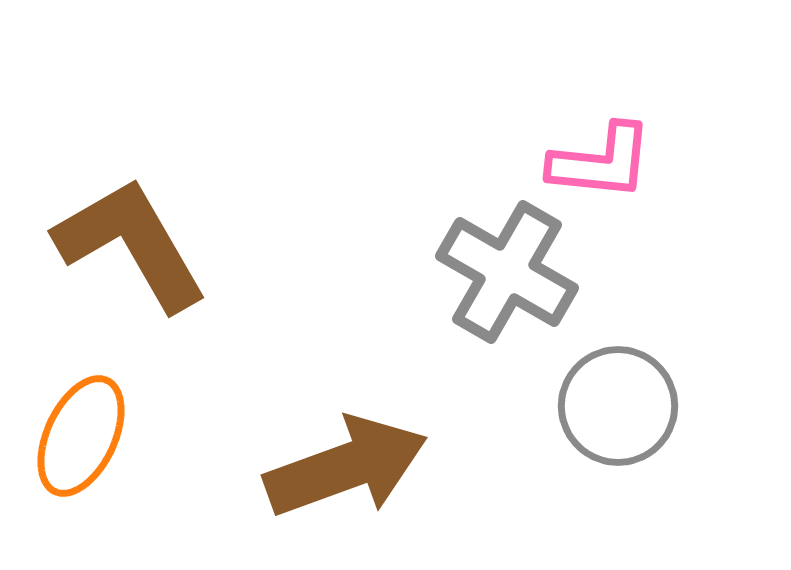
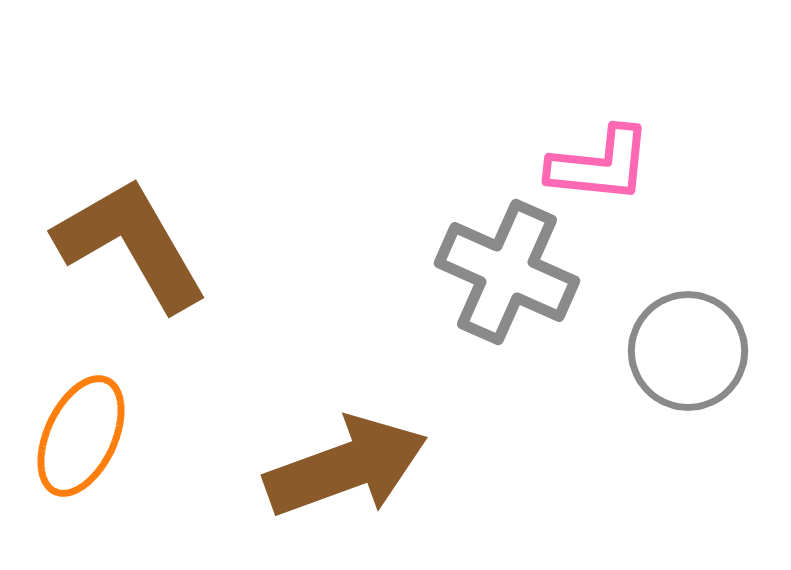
pink L-shape: moved 1 px left, 3 px down
gray cross: rotated 6 degrees counterclockwise
gray circle: moved 70 px right, 55 px up
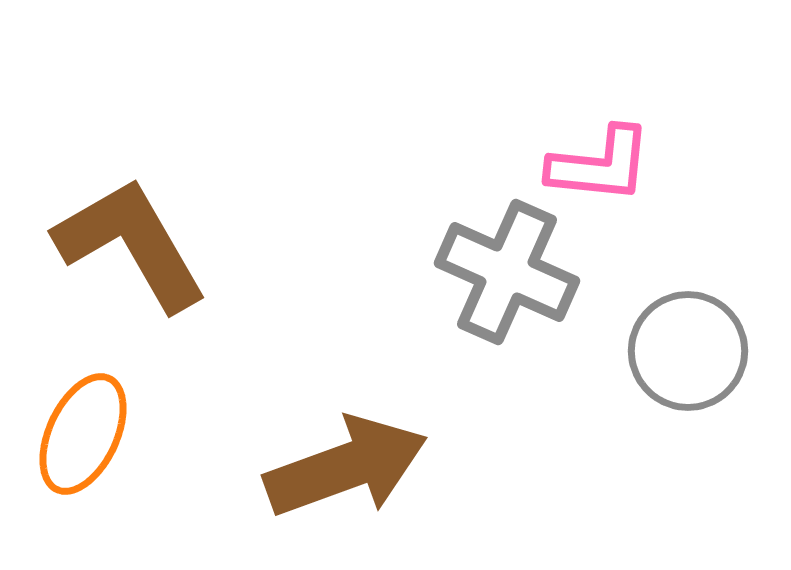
orange ellipse: moved 2 px right, 2 px up
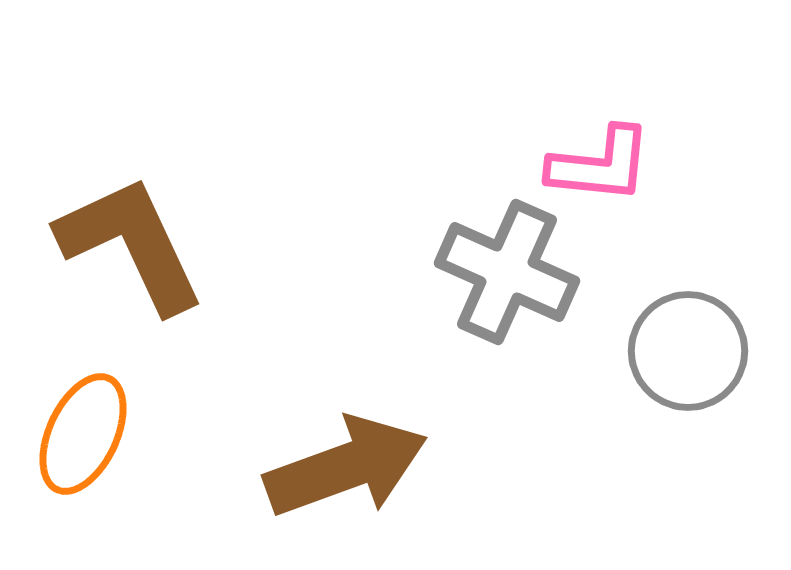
brown L-shape: rotated 5 degrees clockwise
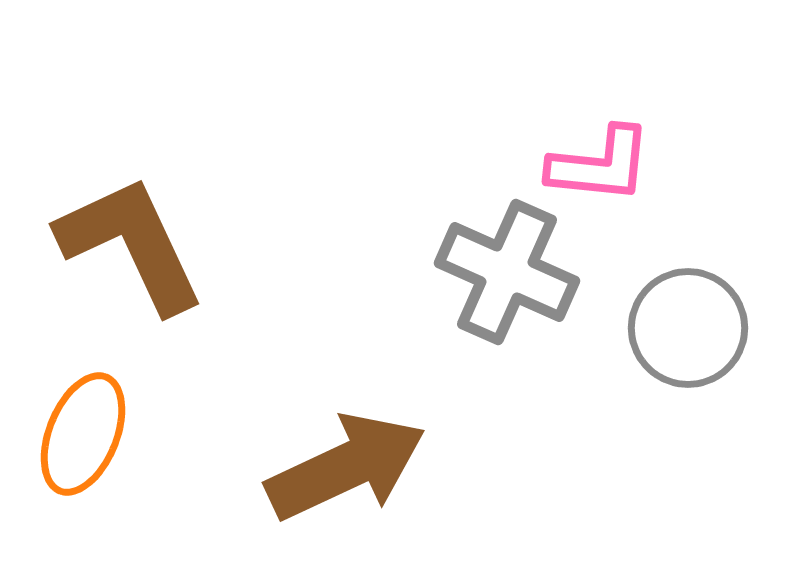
gray circle: moved 23 px up
orange ellipse: rotated 3 degrees counterclockwise
brown arrow: rotated 5 degrees counterclockwise
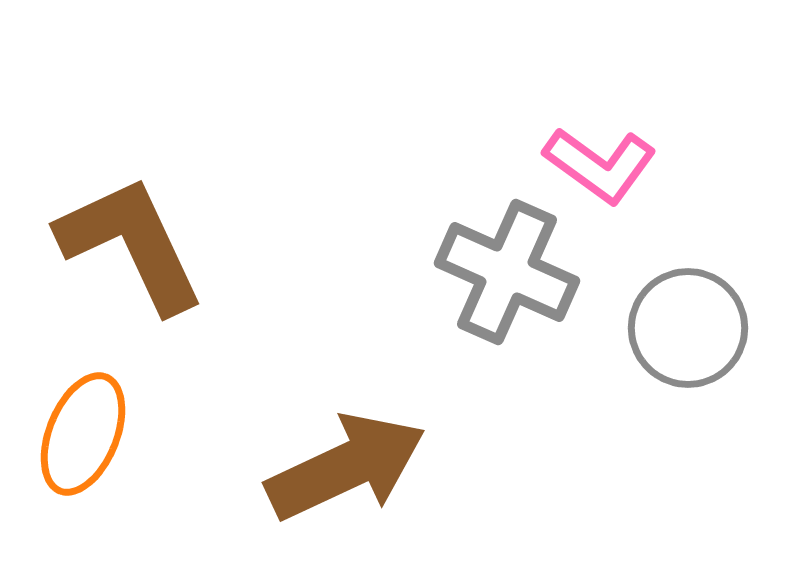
pink L-shape: rotated 30 degrees clockwise
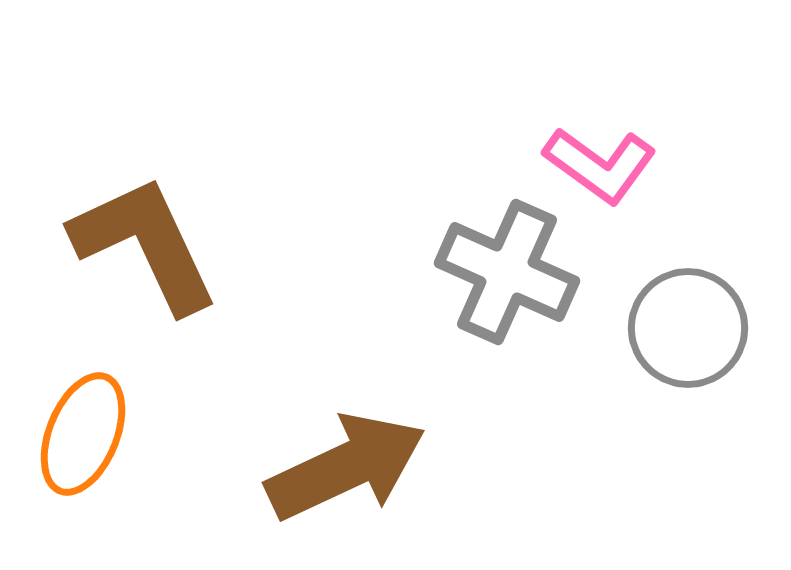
brown L-shape: moved 14 px right
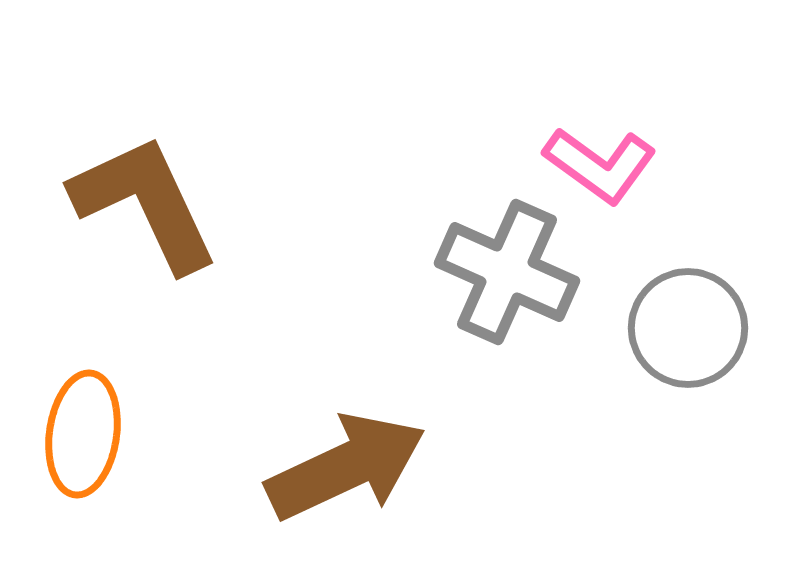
brown L-shape: moved 41 px up
orange ellipse: rotated 14 degrees counterclockwise
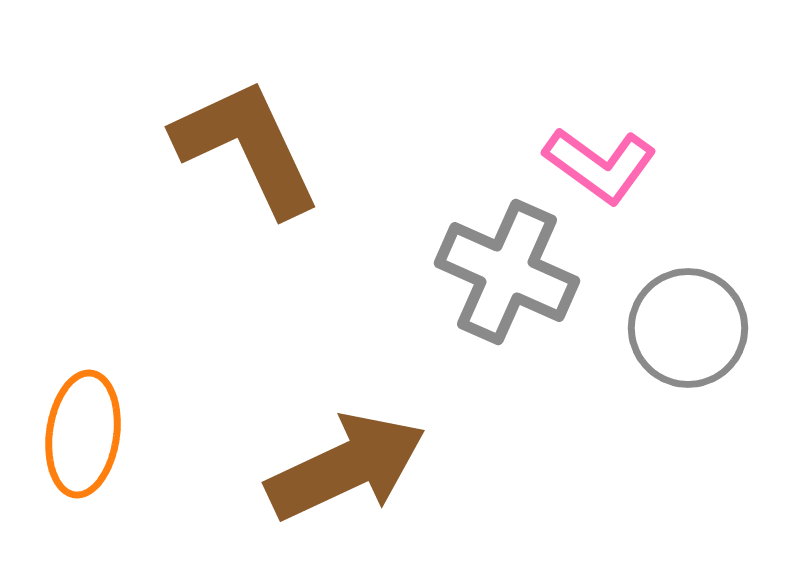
brown L-shape: moved 102 px right, 56 px up
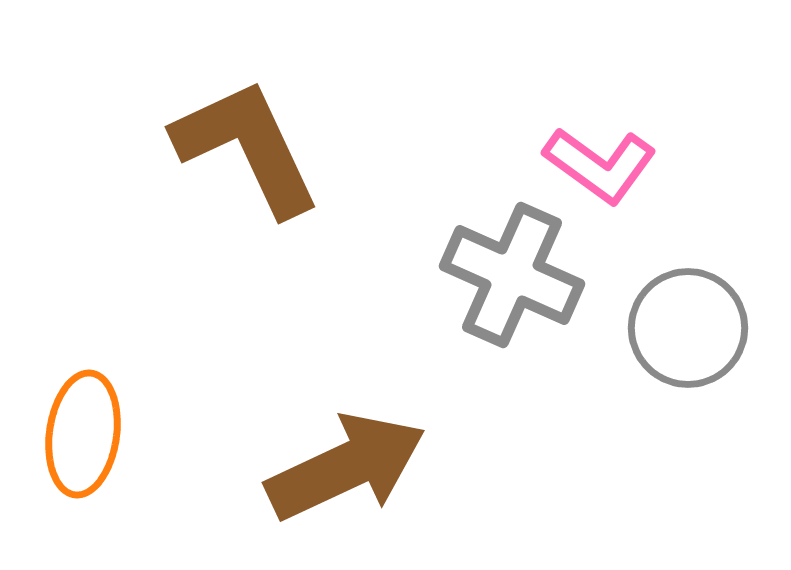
gray cross: moved 5 px right, 3 px down
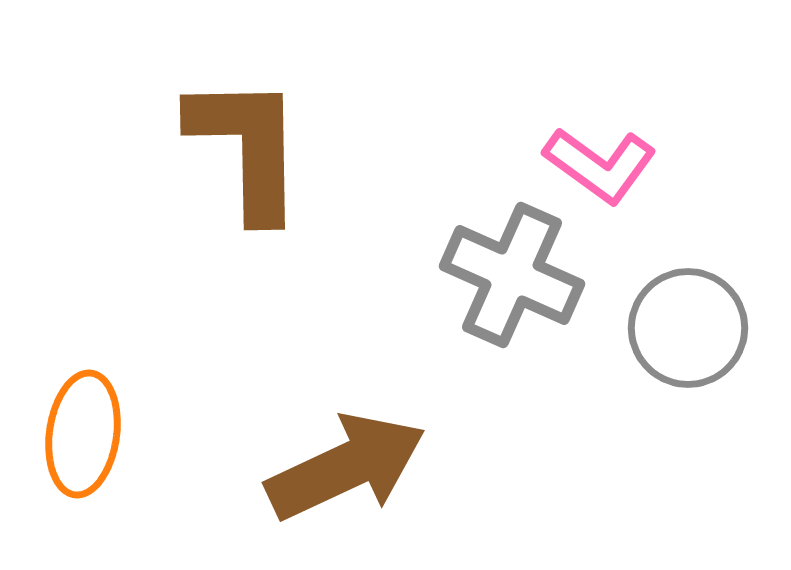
brown L-shape: rotated 24 degrees clockwise
